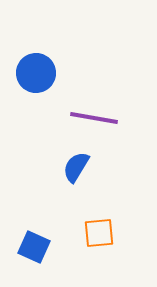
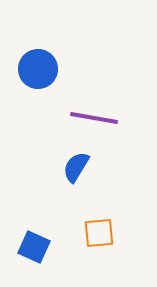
blue circle: moved 2 px right, 4 px up
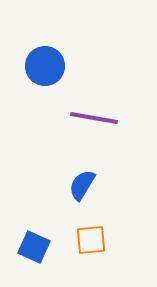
blue circle: moved 7 px right, 3 px up
blue semicircle: moved 6 px right, 18 px down
orange square: moved 8 px left, 7 px down
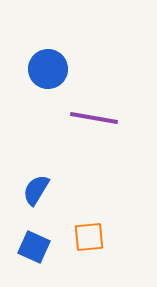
blue circle: moved 3 px right, 3 px down
blue semicircle: moved 46 px left, 5 px down
orange square: moved 2 px left, 3 px up
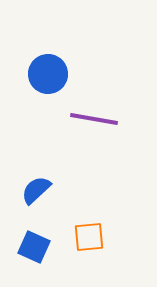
blue circle: moved 5 px down
purple line: moved 1 px down
blue semicircle: rotated 16 degrees clockwise
